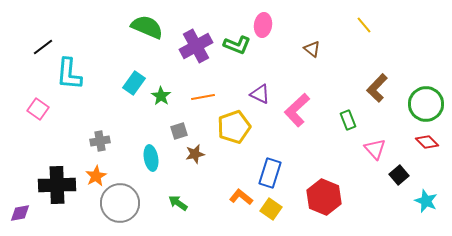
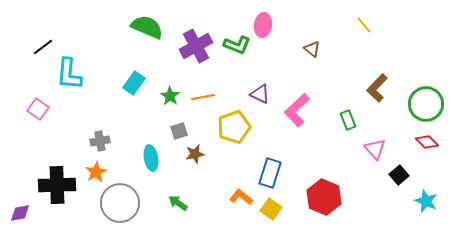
green star: moved 9 px right
orange star: moved 4 px up
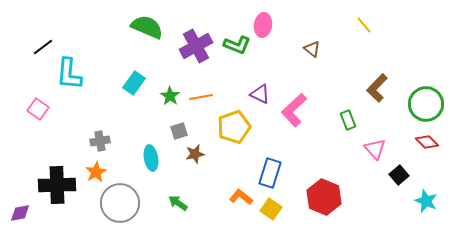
orange line: moved 2 px left
pink L-shape: moved 3 px left
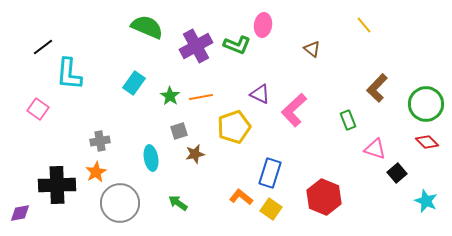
pink triangle: rotated 30 degrees counterclockwise
black square: moved 2 px left, 2 px up
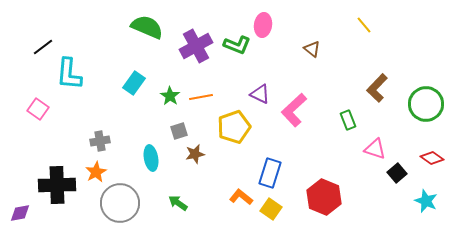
red diamond: moved 5 px right, 16 px down; rotated 10 degrees counterclockwise
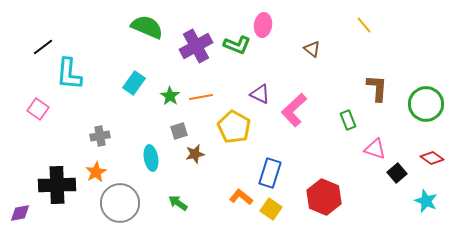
brown L-shape: rotated 140 degrees clockwise
yellow pentagon: rotated 24 degrees counterclockwise
gray cross: moved 5 px up
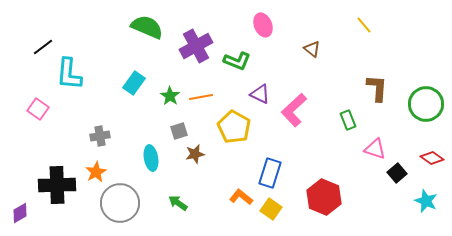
pink ellipse: rotated 30 degrees counterclockwise
green L-shape: moved 16 px down
purple diamond: rotated 20 degrees counterclockwise
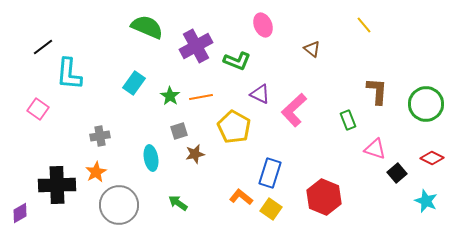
brown L-shape: moved 3 px down
red diamond: rotated 10 degrees counterclockwise
gray circle: moved 1 px left, 2 px down
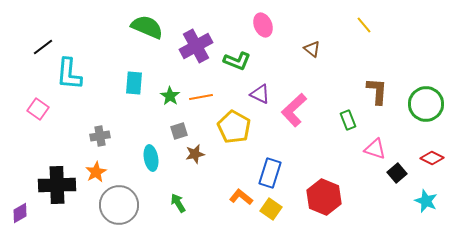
cyan rectangle: rotated 30 degrees counterclockwise
green arrow: rotated 24 degrees clockwise
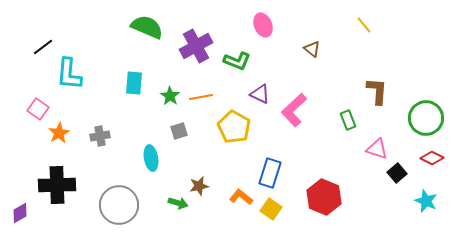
green circle: moved 14 px down
pink triangle: moved 2 px right
brown star: moved 4 px right, 32 px down
orange star: moved 37 px left, 39 px up
green arrow: rotated 138 degrees clockwise
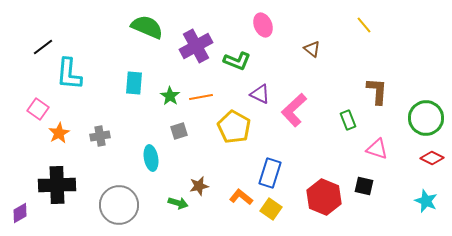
black square: moved 33 px left, 13 px down; rotated 36 degrees counterclockwise
